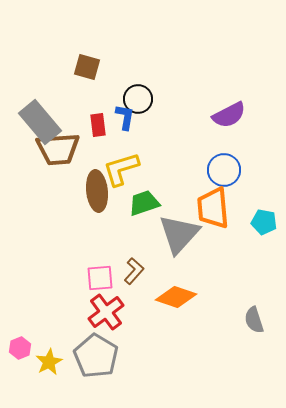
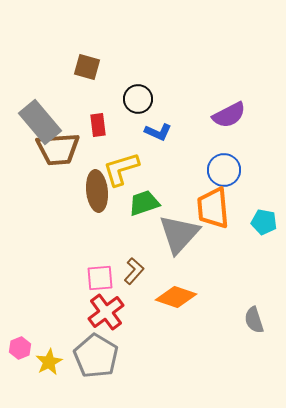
blue L-shape: moved 33 px right, 15 px down; rotated 104 degrees clockwise
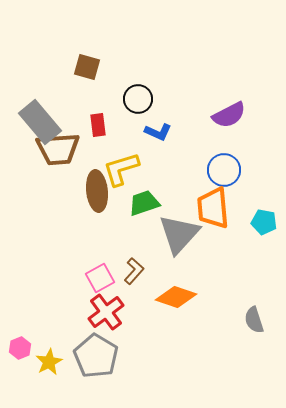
pink square: rotated 24 degrees counterclockwise
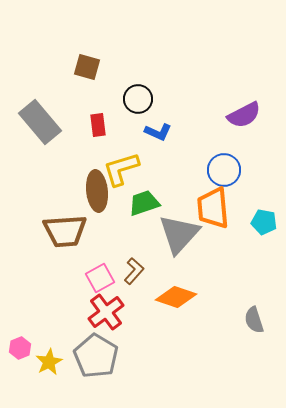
purple semicircle: moved 15 px right
brown trapezoid: moved 7 px right, 82 px down
